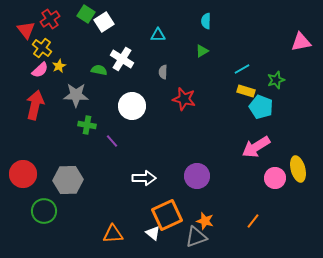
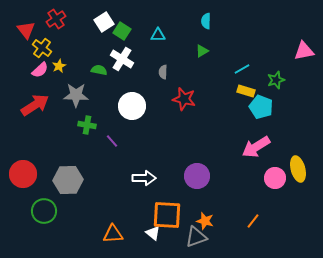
green square: moved 36 px right, 17 px down
red cross: moved 6 px right
pink triangle: moved 3 px right, 9 px down
red arrow: rotated 44 degrees clockwise
orange square: rotated 28 degrees clockwise
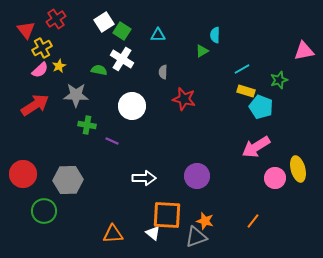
cyan semicircle: moved 9 px right, 14 px down
yellow cross: rotated 24 degrees clockwise
green star: moved 3 px right
purple line: rotated 24 degrees counterclockwise
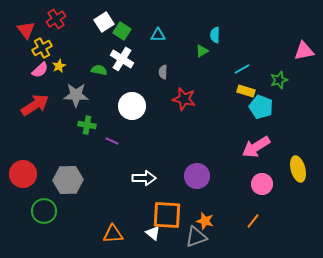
pink circle: moved 13 px left, 6 px down
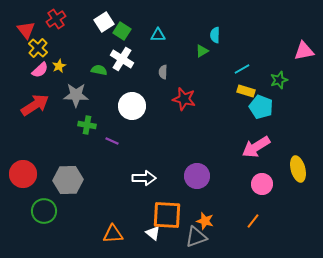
yellow cross: moved 4 px left; rotated 18 degrees counterclockwise
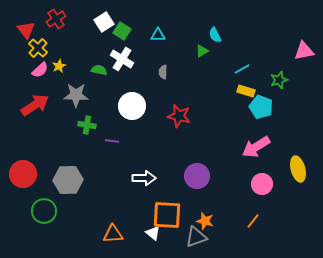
cyan semicircle: rotated 28 degrees counterclockwise
red star: moved 5 px left, 17 px down
purple line: rotated 16 degrees counterclockwise
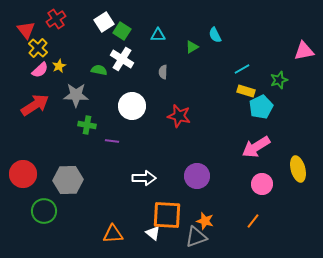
green triangle: moved 10 px left, 4 px up
cyan pentagon: rotated 25 degrees clockwise
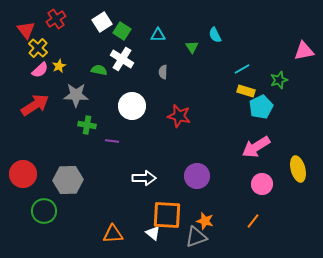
white square: moved 2 px left
green triangle: rotated 32 degrees counterclockwise
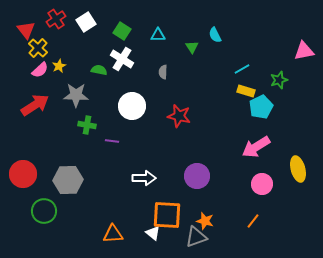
white square: moved 16 px left
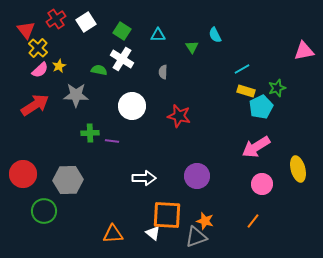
green star: moved 2 px left, 8 px down
green cross: moved 3 px right, 8 px down; rotated 12 degrees counterclockwise
